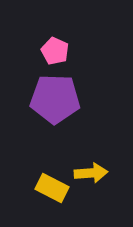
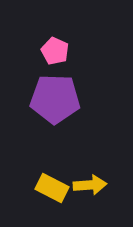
yellow arrow: moved 1 px left, 12 px down
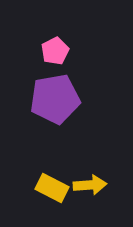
pink pentagon: rotated 20 degrees clockwise
purple pentagon: rotated 12 degrees counterclockwise
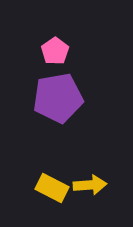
pink pentagon: rotated 8 degrees counterclockwise
purple pentagon: moved 3 px right, 1 px up
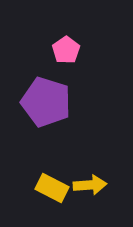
pink pentagon: moved 11 px right, 1 px up
purple pentagon: moved 12 px left, 4 px down; rotated 27 degrees clockwise
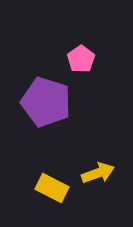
pink pentagon: moved 15 px right, 9 px down
yellow arrow: moved 8 px right, 12 px up; rotated 16 degrees counterclockwise
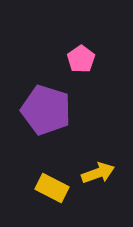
purple pentagon: moved 8 px down
